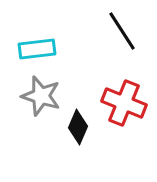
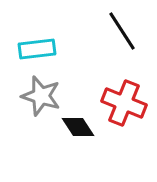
black diamond: rotated 56 degrees counterclockwise
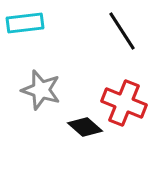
cyan rectangle: moved 12 px left, 26 px up
gray star: moved 6 px up
black diamond: moved 7 px right; rotated 16 degrees counterclockwise
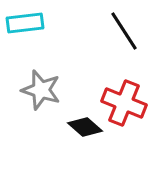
black line: moved 2 px right
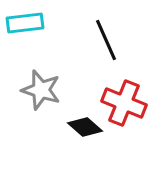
black line: moved 18 px left, 9 px down; rotated 9 degrees clockwise
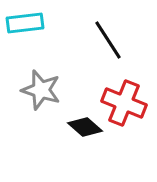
black line: moved 2 px right; rotated 9 degrees counterclockwise
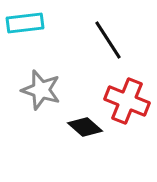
red cross: moved 3 px right, 2 px up
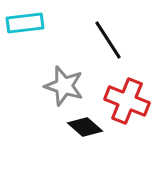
gray star: moved 23 px right, 4 px up
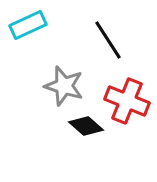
cyan rectangle: moved 3 px right, 2 px down; rotated 18 degrees counterclockwise
black diamond: moved 1 px right, 1 px up
